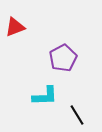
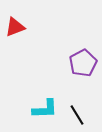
purple pentagon: moved 20 px right, 5 px down
cyan L-shape: moved 13 px down
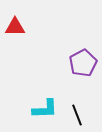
red triangle: rotated 20 degrees clockwise
black line: rotated 10 degrees clockwise
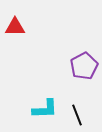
purple pentagon: moved 1 px right, 3 px down
